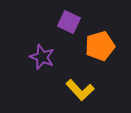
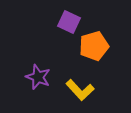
orange pentagon: moved 6 px left
purple star: moved 4 px left, 20 px down
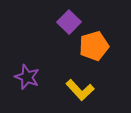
purple square: rotated 20 degrees clockwise
purple star: moved 11 px left
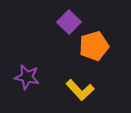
purple star: rotated 10 degrees counterclockwise
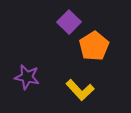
orange pentagon: rotated 16 degrees counterclockwise
